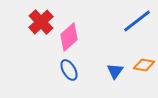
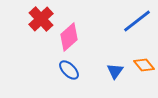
red cross: moved 3 px up
orange diamond: rotated 40 degrees clockwise
blue ellipse: rotated 15 degrees counterclockwise
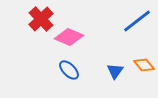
pink diamond: rotated 64 degrees clockwise
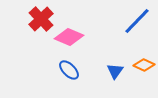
blue line: rotated 8 degrees counterclockwise
orange diamond: rotated 25 degrees counterclockwise
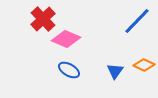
red cross: moved 2 px right
pink diamond: moved 3 px left, 2 px down
blue ellipse: rotated 15 degrees counterclockwise
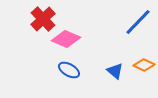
blue line: moved 1 px right, 1 px down
blue triangle: rotated 24 degrees counterclockwise
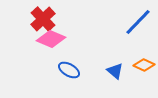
pink diamond: moved 15 px left
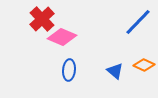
red cross: moved 1 px left
pink diamond: moved 11 px right, 2 px up
blue ellipse: rotated 65 degrees clockwise
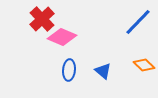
orange diamond: rotated 20 degrees clockwise
blue triangle: moved 12 px left
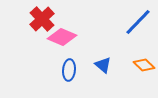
blue triangle: moved 6 px up
